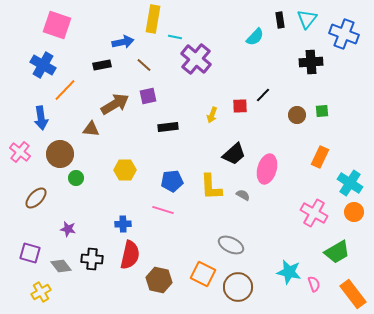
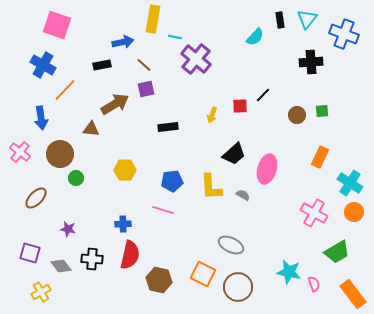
purple square at (148, 96): moved 2 px left, 7 px up
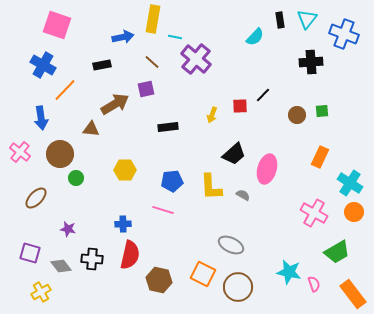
blue arrow at (123, 42): moved 5 px up
brown line at (144, 65): moved 8 px right, 3 px up
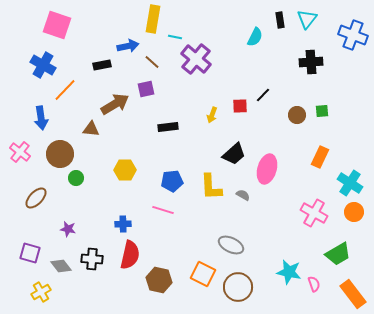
blue cross at (344, 34): moved 9 px right, 1 px down
blue arrow at (123, 37): moved 5 px right, 9 px down
cyan semicircle at (255, 37): rotated 18 degrees counterclockwise
green trapezoid at (337, 252): moved 1 px right, 2 px down
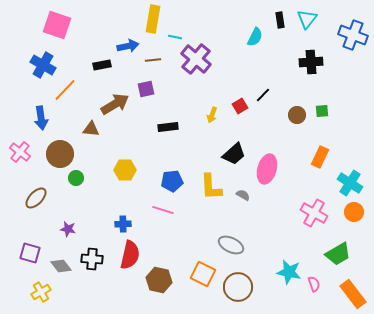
brown line at (152, 62): moved 1 px right, 2 px up; rotated 49 degrees counterclockwise
red square at (240, 106): rotated 28 degrees counterclockwise
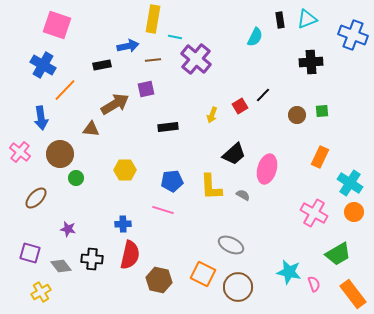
cyan triangle at (307, 19): rotated 30 degrees clockwise
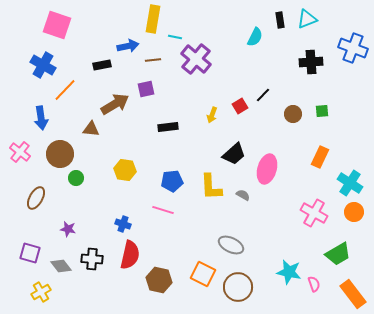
blue cross at (353, 35): moved 13 px down
brown circle at (297, 115): moved 4 px left, 1 px up
yellow hexagon at (125, 170): rotated 10 degrees clockwise
brown ellipse at (36, 198): rotated 15 degrees counterclockwise
blue cross at (123, 224): rotated 21 degrees clockwise
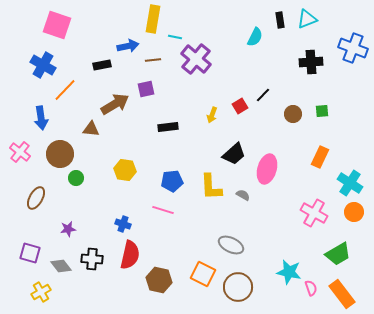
purple star at (68, 229): rotated 21 degrees counterclockwise
pink semicircle at (314, 284): moved 3 px left, 4 px down
orange rectangle at (353, 294): moved 11 px left
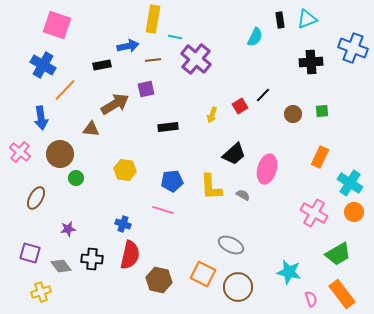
pink semicircle at (311, 288): moved 11 px down
yellow cross at (41, 292): rotated 12 degrees clockwise
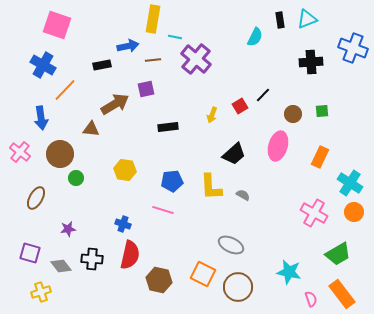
pink ellipse at (267, 169): moved 11 px right, 23 px up
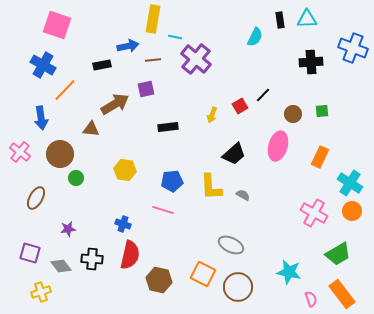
cyan triangle at (307, 19): rotated 20 degrees clockwise
orange circle at (354, 212): moved 2 px left, 1 px up
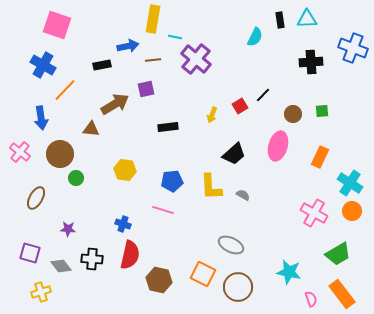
purple star at (68, 229): rotated 14 degrees clockwise
